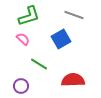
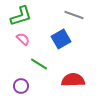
green L-shape: moved 8 px left
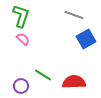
green L-shape: rotated 55 degrees counterclockwise
blue square: moved 25 px right
green line: moved 4 px right, 11 px down
red semicircle: moved 1 px right, 2 px down
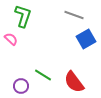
green L-shape: moved 2 px right
pink semicircle: moved 12 px left
red semicircle: rotated 125 degrees counterclockwise
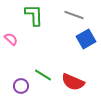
green L-shape: moved 11 px right, 1 px up; rotated 20 degrees counterclockwise
red semicircle: moved 1 px left; rotated 30 degrees counterclockwise
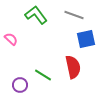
green L-shape: moved 2 px right; rotated 35 degrees counterclockwise
blue square: rotated 18 degrees clockwise
red semicircle: moved 15 px up; rotated 125 degrees counterclockwise
purple circle: moved 1 px left, 1 px up
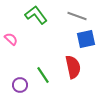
gray line: moved 3 px right, 1 px down
green line: rotated 24 degrees clockwise
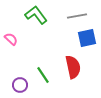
gray line: rotated 30 degrees counterclockwise
blue square: moved 1 px right, 1 px up
